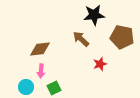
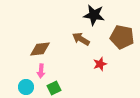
black star: rotated 15 degrees clockwise
brown arrow: rotated 12 degrees counterclockwise
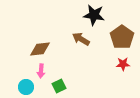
brown pentagon: rotated 25 degrees clockwise
red star: moved 23 px right; rotated 16 degrees clockwise
green square: moved 5 px right, 2 px up
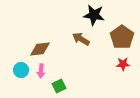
cyan circle: moved 5 px left, 17 px up
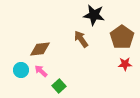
brown arrow: rotated 24 degrees clockwise
red star: moved 2 px right
pink arrow: rotated 128 degrees clockwise
green square: rotated 16 degrees counterclockwise
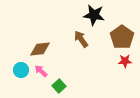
red star: moved 3 px up
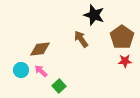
black star: rotated 10 degrees clockwise
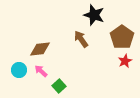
red star: rotated 24 degrees counterclockwise
cyan circle: moved 2 px left
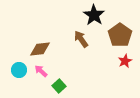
black star: rotated 15 degrees clockwise
brown pentagon: moved 2 px left, 2 px up
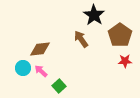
red star: rotated 24 degrees clockwise
cyan circle: moved 4 px right, 2 px up
